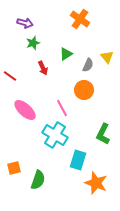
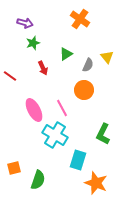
pink ellipse: moved 9 px right; rotated 20 degrees clockwise
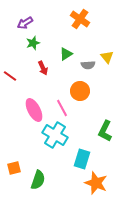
purple arrow: rotated 133 degrees clockwise
gray semicircle: rotated 64 degrees clockwise
orange circle: moved 4 px left, 1 px down
green L-shape: moved 2 px right, 3 px up
cyan rectangle: moved 4 px right, 1 px up
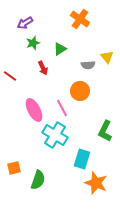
green triangle: moved 6 px left, 5 px up
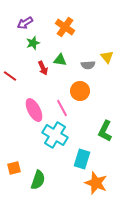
orange cross: moved 15 px left, 8 px down
green triangle: moved 11 px down; rotated 40 degrees clockwise
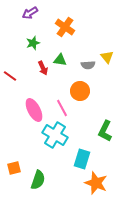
purple arrow: moved 5 px right, 10 px up
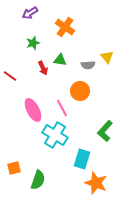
pink ellipse: moved 1 px left
green L-shape: rotated 15 degrees clockwise
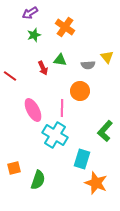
green star: moved 1 px right, 8 px up
pink line: rotated 30 degrees clockwise
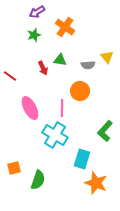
purple arrow: moved 7 px right, 1 px up
pink ellipse: moved 3 px left, 2 px up
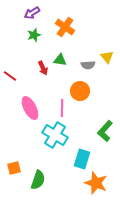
purple arrow: moved 5 px left, 1 px down
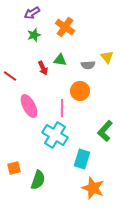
pink ellipse: moved 1 px left, 2 px up
orange star: moved 3 px left, 5 px down
